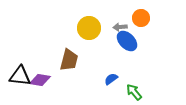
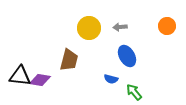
orange circle: moved 26 px right, 8 px down
blue ellipse: moved 15 px down; rotated 15 degrees clockwise
blue semicircle: rotated 128 degrees counterclockwise
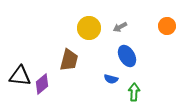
gray arrow: rotated 24 degrees counterclockwise
purple diamond: moved 2 px right, 4 px down; rotated 50 degrees counterclockwise
green arrow: rotated 42 degrees clockwise
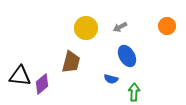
yellow circle: moved 3 px left
brown trapezoid: moved 2 px right, 2 px down
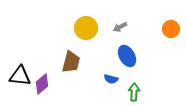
orange circle: moved 4 px right, 3 px down
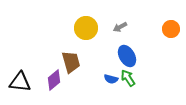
brown trapezoid: rotated 30 degrees counterclockwise
black triangle: moved 6 px down
purple diamond: moved 12 px right, 4 px up
green arrow: moved 6 px left, 14 px up; rotated 36 degrees counterclockwise
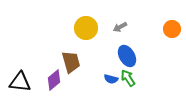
orange circle: moved 1 px right
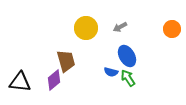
brown trapezoid: moved 5 px left, 1 px up
blue semicircle: moved 7 px up
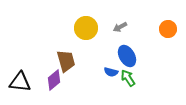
orange circle: moved 4 px left
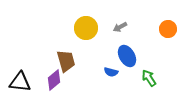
green arrow: moved 21 px right
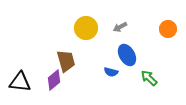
blue ellipse: moved 1 px up
green arrow: rotated 12 degrees counterclockwise
